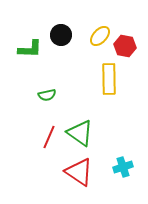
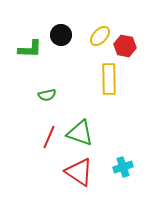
green triangle: rotated 16 degrees counterclockwise
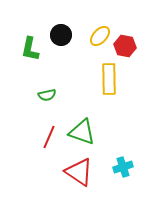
green L-shape: rotated 100 degrees clockwise
green triangle: moved 2 px right, 1 px up
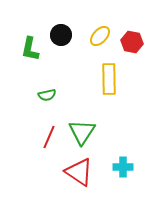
red hexagon: moved 7 px right, 4 px up
green triangle: rotated 44 degrees clockwise
cyan cross: rotated 18 degrees clockwise
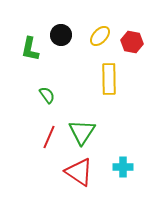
green semicircle: rotated 114 degrees counterclockwise
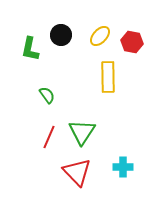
yellow rectangle: moved 1 px left, 2 px up
red triangle: moved 2 px left; rotated 12 degrees clockwise
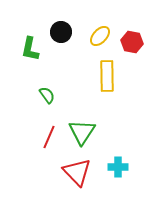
black circle: moved 3 px up
yellow rectangle: moved 1 px left, 1 px up
cyan cross: moved 5 px left
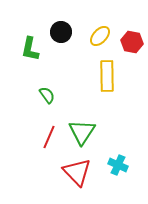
cyan cross: moved 2 px up; rotated 24 degrees clockwise
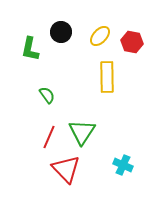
yellow rectangle: moved 1 px down
cyan cross: moved 5 px right
red triangle: moved 11 px left, 3 px up
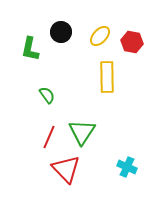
cyan cross: moved 4 px right, 2 px down
